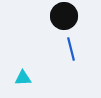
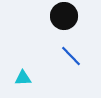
blue line: moved 7 px down; rotated 30 degrees counterclockwise
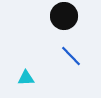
cyan triangle: moved 3 px right
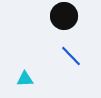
cyan triangle: moved 1 px left, 1 px down
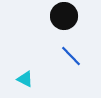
cyan triangle: rotated 30 degrees clockwise
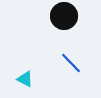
blue line: moved 7 px down
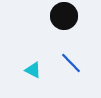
cyan triangle: moved 8 px right, 9 px up
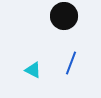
blue line: rotated 65 degrees clockwise
